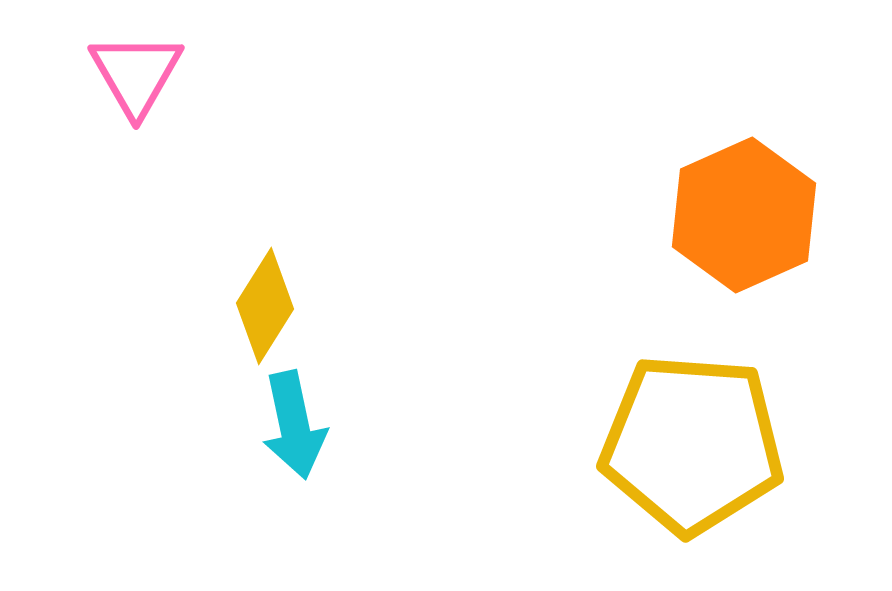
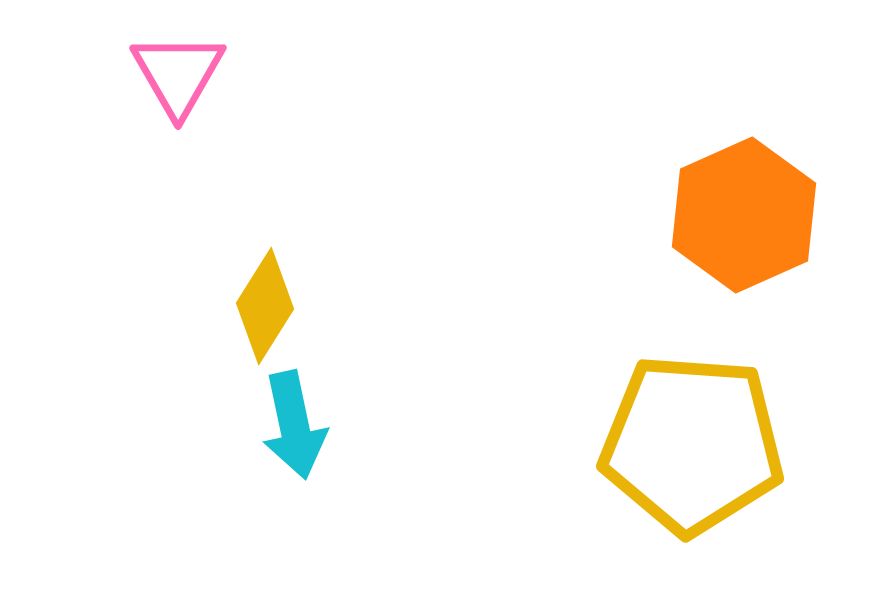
pink triangle: moved 42 px right
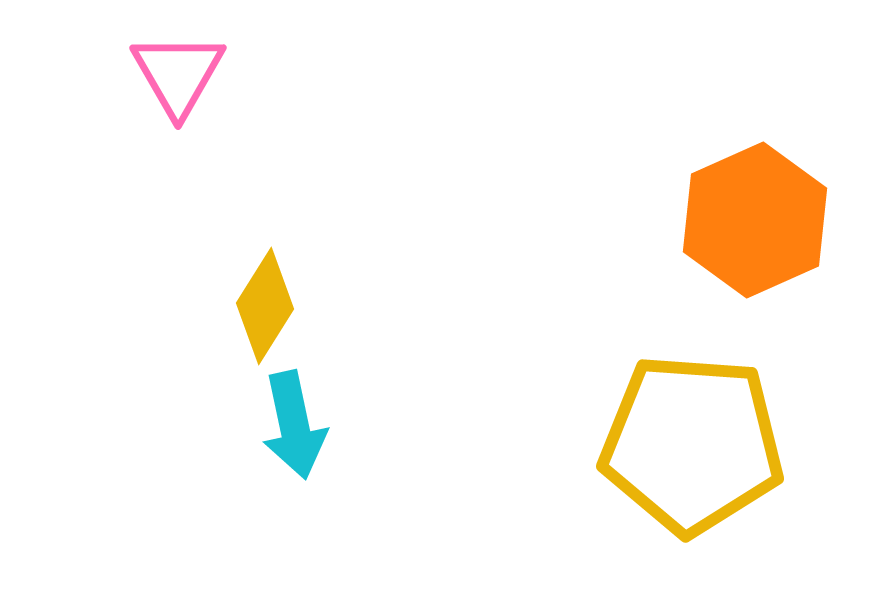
orange hexagon: moved 11 px right, 5 px down
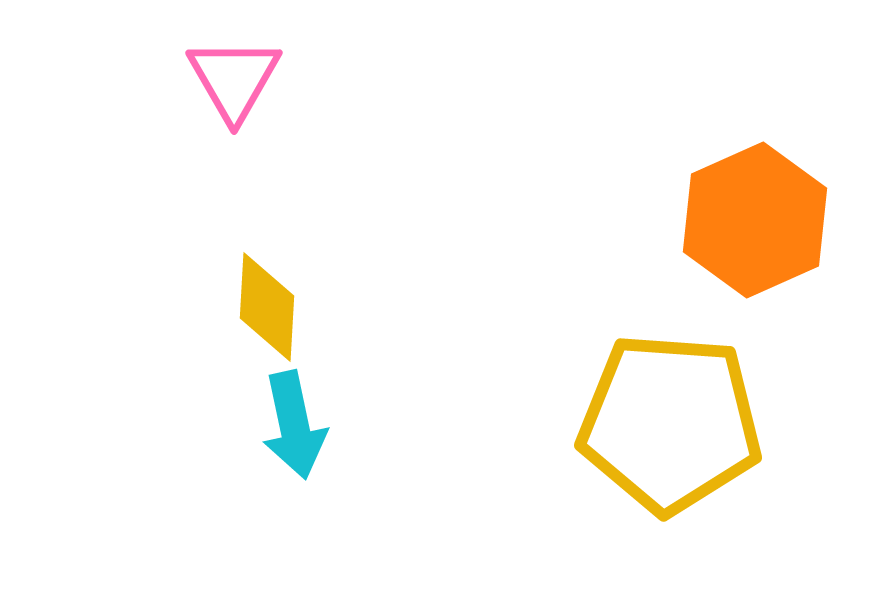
pink triangle: moved 56 px right, 5 px down
yellow diamond: moved 2 px right, 1 px down; rotated 29 degrees counterclockwise
yellow pentagon: moved 22 px left, 21 px up
